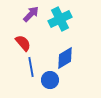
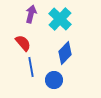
purple arrow: rotated 30 degrees counterclockwise
cyan cross: rotated 20 degrees counterclockwise
blue diamond: moved 5 px up; rotated 15 degrees counterclockwise
blue circle: moved 4 px right
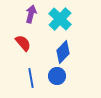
blue diamond: moved 2 px left, 1 px up
blue line: moved 11 px down
blue circle: moved 3 px right, 4 px up
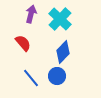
blue line: rotated 30 degrees counterclockwise
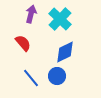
blue diamond: moved 2 px right; rotated 20 degrees clockwise
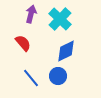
blue diamond: moved 1 px right, 1 px up
blue circle: moved 1 px right
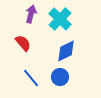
blue circle: moved 2 px right, 1 px down
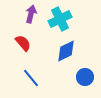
cyan cross: rotated 20 degrees clockwise
blue circle: moved 25 px right
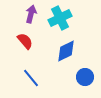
cyan cross: moved 1 px up
red semicircle: moved 2 px right, 2 px up
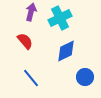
purple arrow: moved 2 px up
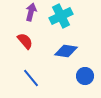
cyan cross: moved 1 px right, 2 px up
blue diamond: rotated 35 degrees clockwise
blue circle: moved 1 px up
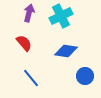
purple arrow: moved 2 px left, 1 px down
red semicircle: moved 1 px left, 2 px down
